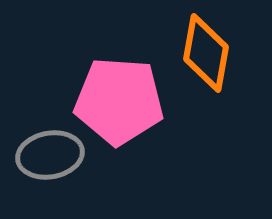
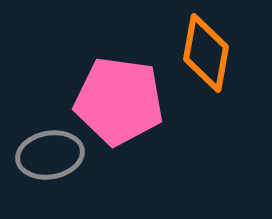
pink pentagon: rotated 4 degrees clockwise
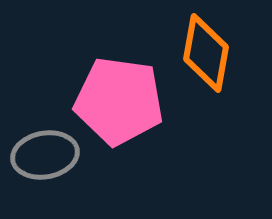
gray ellipse: moved 5 px left
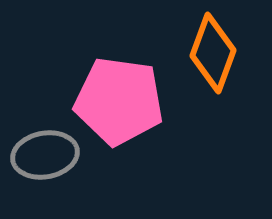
orange diamond: moved 7 px right; rotated 10 degrees clockwise
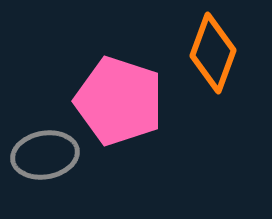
pink pentagon: rotated 10 degrees clockwise
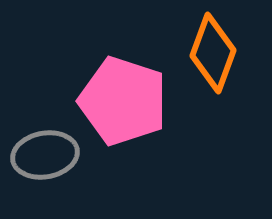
pink pentagon: moved 4 px right
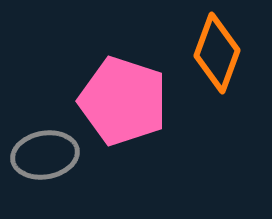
orange diamond: moved 4 px right
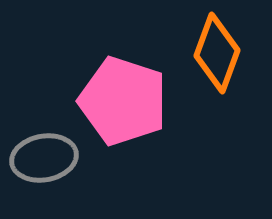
gray ellipse: moved 1 px left, 3 px down
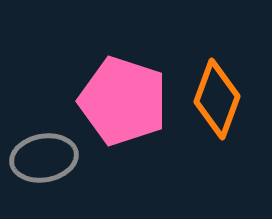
orange diamond: moved 46 px down
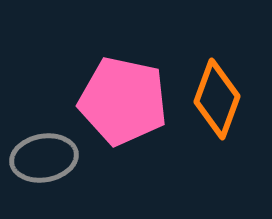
pink pentagon: rotated 6 degrees counterclockwise
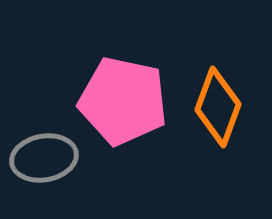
orange diamond: moved 1 px right, 8 px down
